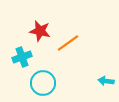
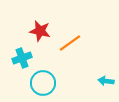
orange line: moved 2 px right
cyan cross: moved 1 px down
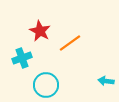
red star: rotated 15 degrees clockwise
cyan circle: moved 3 px right, 2 px down
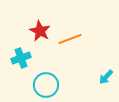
orange line: moved 4 px up; rotated 15 degrees clockwise
cyan cross: moved 1 px left
cyan arrow: moved 4 px up; rotated 56 degrees counterclockwise
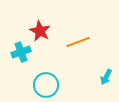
orange line: moved 8 px right, 3 px down
cyan cross: moved 6 px up
cyan arrow: rotated 14 degrees counterclockwise
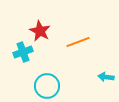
cyan cross: moved 2 px right
cyan arrow: rotated 70 degrees clockwise
cyan circle: moved 1 px right, 1 px down
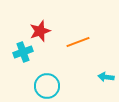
red star: rotated 25 degrees clockwise
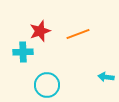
orange line: moved 8 px up
cyan cross: rotated 18 degrees clockwise
cyan circle: moved 1 px up
